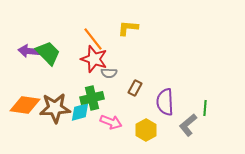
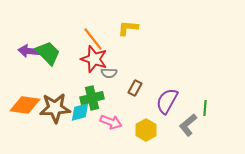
purple semicircle: moved 2 px right, 1 px up; rotated 32 degrees clockwise
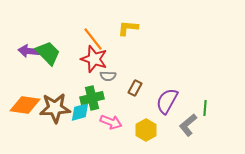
gray semicircle: moved 1 px left, 3 px down
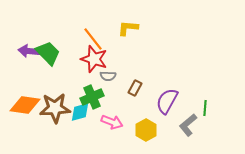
green cross: moved 1 px up; rotated 10 degrees counterclockwise
pink arrow: moved 1 px right
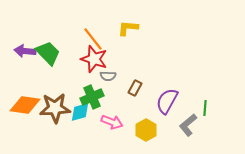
purple arrow: moved 4 px left
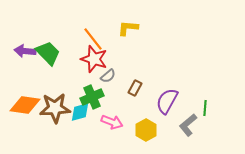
gray semicircle: rotated 42 degrees counterclockwise
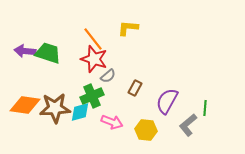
green trapezoid: rotated 28 degrees counterclockwise
green cross: moved 1 px up
yellow hexagon: rotated 25 degrees counterclockwise
